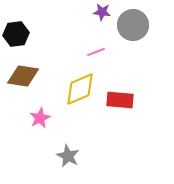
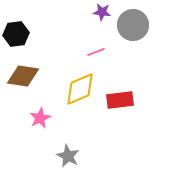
red rectangle: rotated 12 degrees counterclockwise
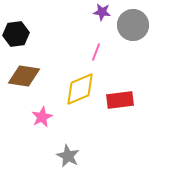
pink line: rotated 48 degrees counterclockwise
brown diamond: moved 1 px right
pink star: moved 2 px right, 1 px up
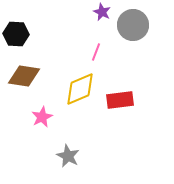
purple star: rotated 18 degrees clockwise
black hexagon: rotated 10 degrees clockwise
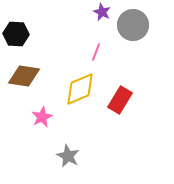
red rectangle: rotated 52 degrees counterclockwise
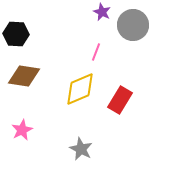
pink star: moved 20 px left, 13 px down
gray star: moved 13 px right, 7 px up
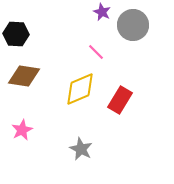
pink line: rotated 66 degrees counterclockwise
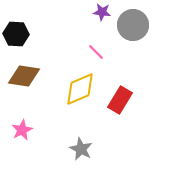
purple star: rotated 18 degrees counterclockwise
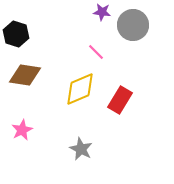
black hexagon: rotated 15 degrees clockwise
brown diamond: moved 1 px right, 1 px up
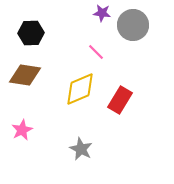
purple star: moved 1 px down
black hexagon: moved 15 px right, 1 px up; rotated 20 degrees counterclockwise
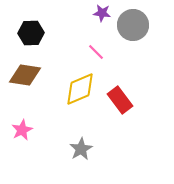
red rectangle: rotated 68 degrees counterclockwise
gray star: rotated 15 degrees clockwise
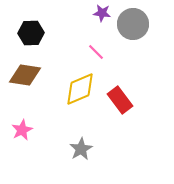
gray circle: moved 1 px up
